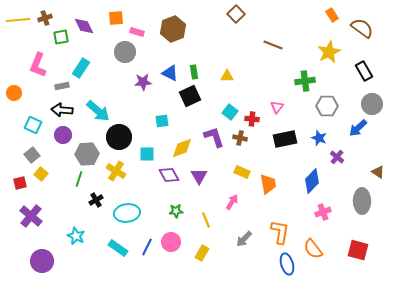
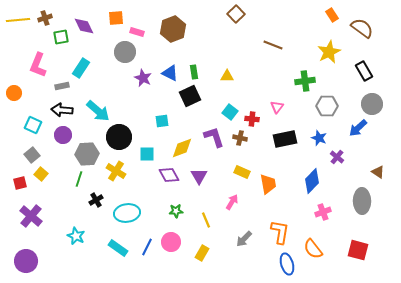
purple star at (143, 82): moved 4 px up; rotated 30 degrees clockwise
purple circle at (42, 261): moved 16 px left
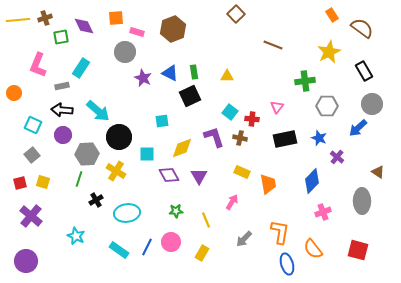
yellow square at (41, 174): moved 2 px right, 8 px down; rotated 24 degrees counterclockwise
cyan rectangle at (118, 248): moved 1 px right, 2 px down
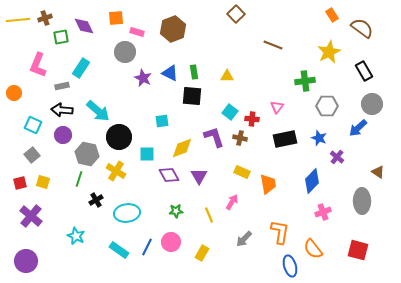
black square at (190, 96): moved 2 px right; rotated 30 degrees clockwise
gray hexagon at (87, 154): rotated 15 degrees clockwise
yellow line at (206, 220): moved 3 px right, 5 px up
blue ellipse at (287, 264): moved 3 px right, 2 px down
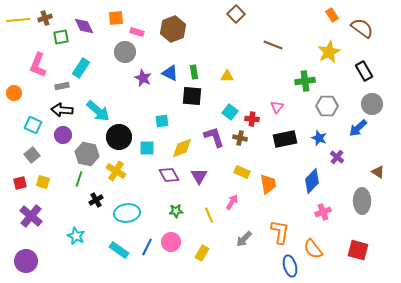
cyan square at (147, 154): moved 6 px up
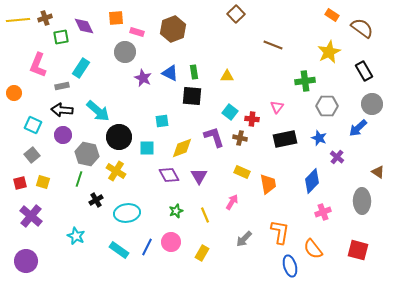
orange rectangle at (332, 15): rotated 24 degrees counterclockwise
green star at (176, 211): rotated 16 degrees counterclockwise
yellow line at (209, 215): moved 4 px left
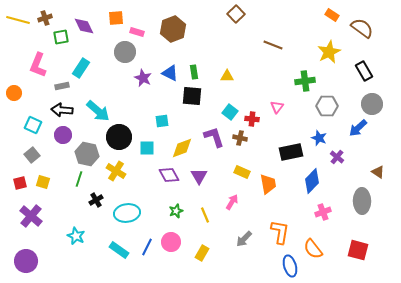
yellow line at (18, 20): rotated 20 degrees clockwise
black rectangle at (285, 139): moved 6 px right, 13 px down
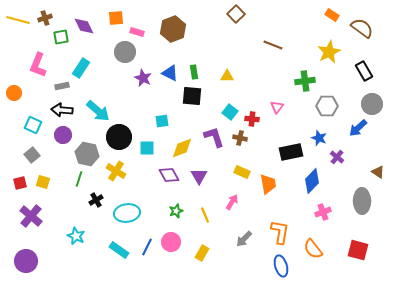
blue ellipse at (290, 266): moved 9 px left
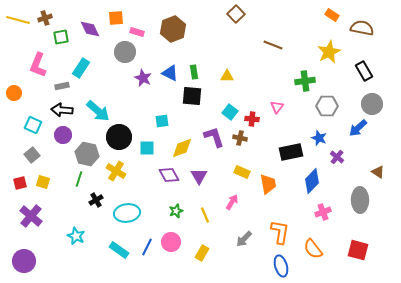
purple diamond at (84, 26): moved 6 px right, 3 px down
brown semicircle at (362, 28): rotated 25 degrees counterclockwise
gray ellipse at (362, 201): moved 2 px left, 1 px up
purple circle at (26, 261): moved 2 px left
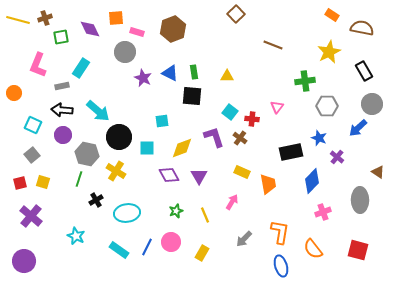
brown cross at (240, 138): rotated 24 degrees clockwise
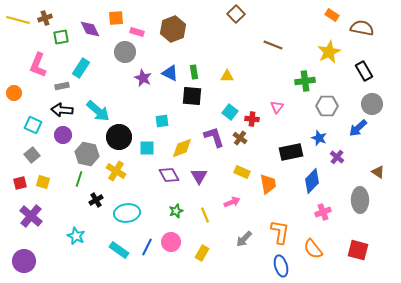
pink arrow at (232, 202): rotated 35 degrees clockwise
